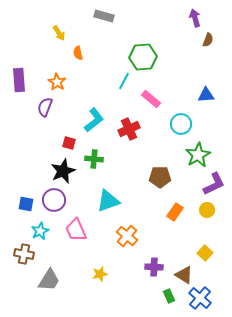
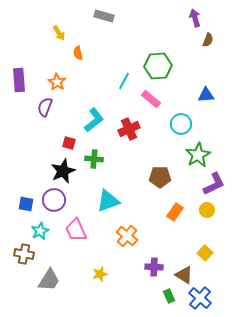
green hexagon: moved 15 px right, 9 px down
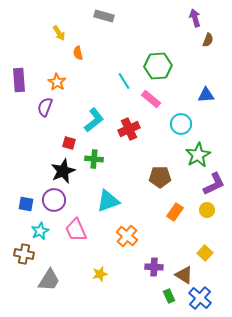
cyan line: rotated 60 degrees counterclockwise
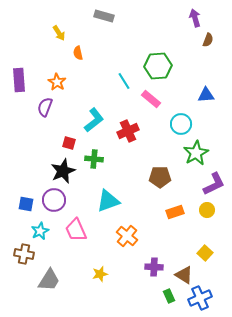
red cross: moved 1 px left, 2 px down
green star: moved 2 px left, 2 px up
orange rectangle: rotated 36 degrees clockwise
blue cross: rotated 25 degrees clockwise
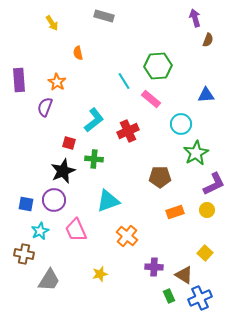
yellow arrow: moved 7 px left, 10 px up
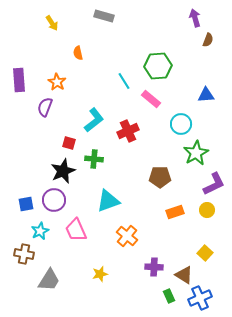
blue square: rotated 21 degrees counterclockwise
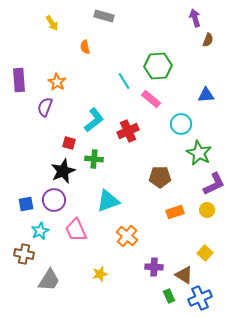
orange semicircle: moved 7 px right, 6 px up
green star: moved 3 px right; rotated 15 degrees counterclockwise
